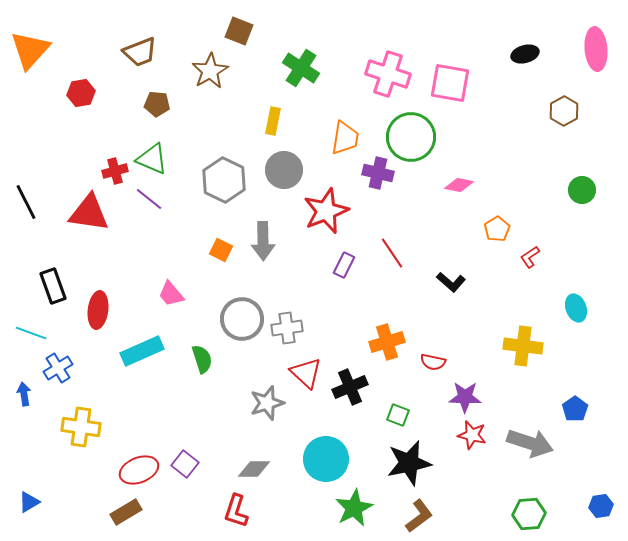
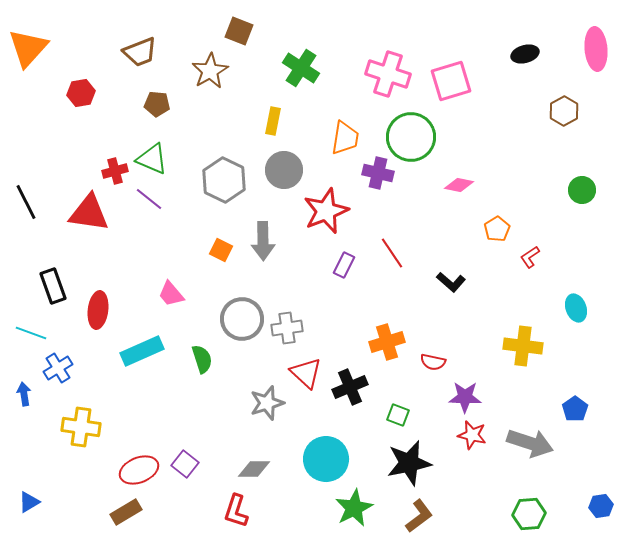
orange triangle at (30, 50): moved 2 px left, 2 px up
pink square at (450, 83): moved 1 px right, 2 px up; rotated 27 degrees counterclockwise
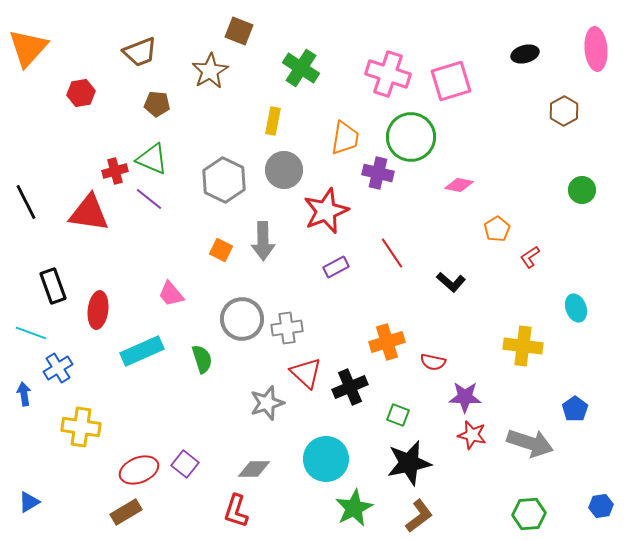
purple rectangle at (344, 265): moved 8 px left, 2 px down; rotated 35 degrees clockwise
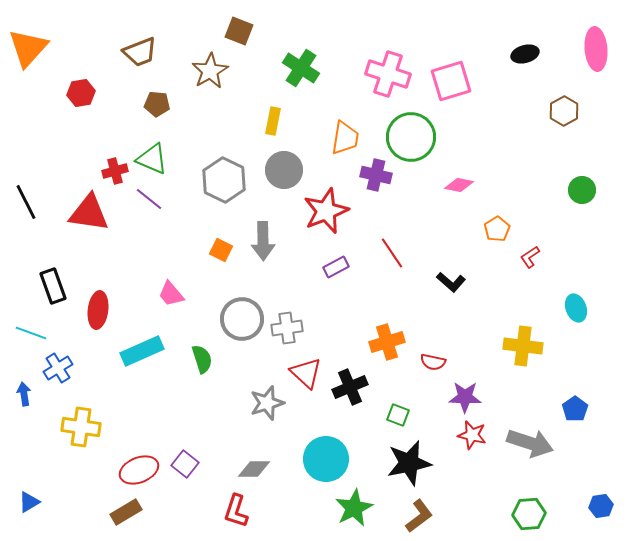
purple cross at (378, 173): moved 2 px left, 2 px down
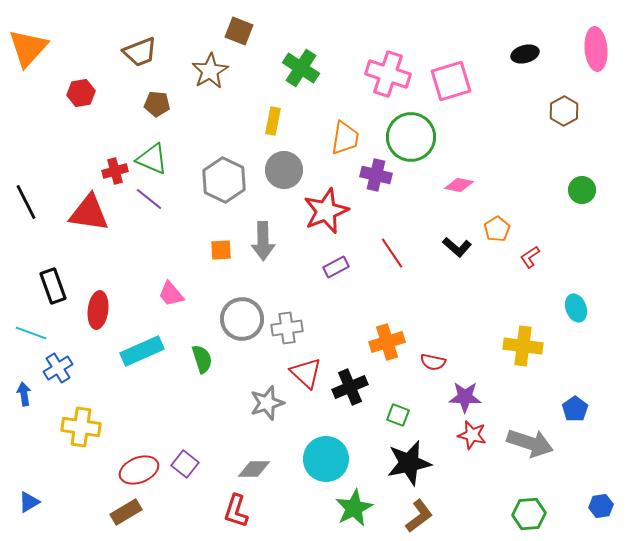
orange square at (221, 250): rotated 30 degrees counterclockwise
black L-shape at (451, 282): moved 6 px right, 35 px up
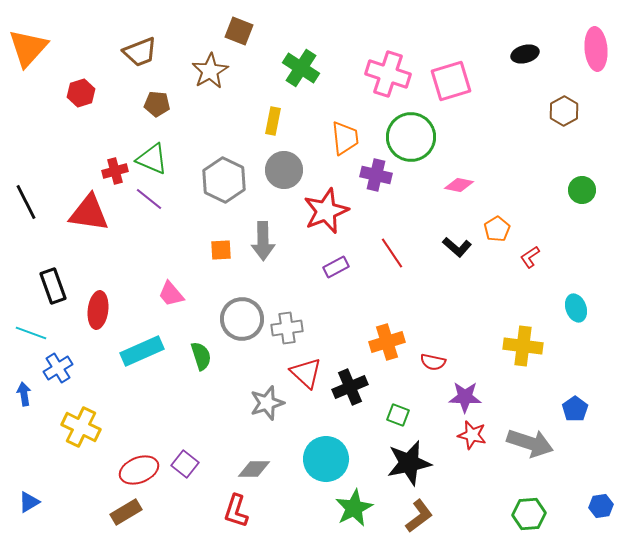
red hexagon at (81, 93): rotated 8 degrees counterclockwise
orange trapezoid at (345, 138): rotated 15 degrees counterclockwise
green semicircle at (202, 359): moved 1 px left, 3 px up
yellow cross at (81, 427): rotated 18 degrees clockwise
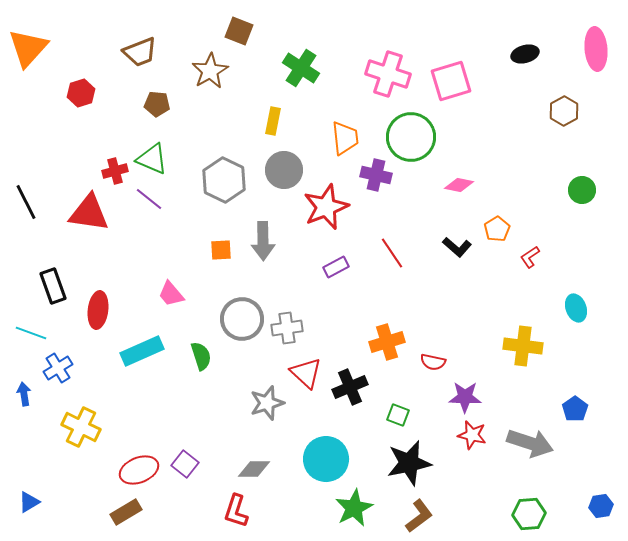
red star at (326, 211): moved 4 px up
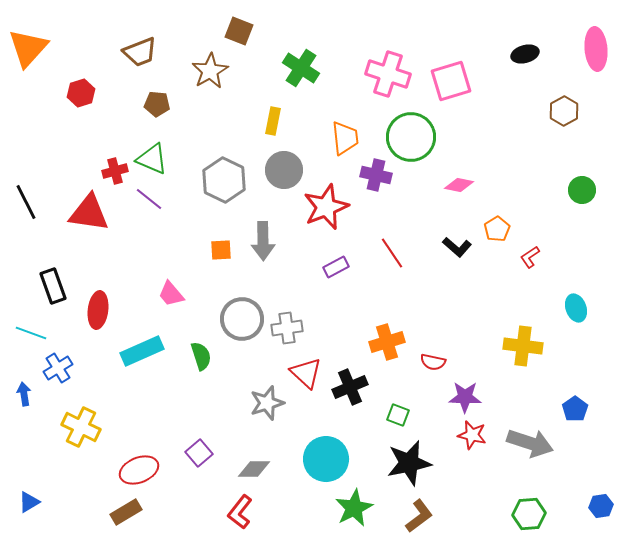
purple square at (185, 464): moved 14 px right, 11 px up; rotated 12 degrees clockwise
red L-shape at (236, 511): moved 4 px right, 1 px down; rotated 20 degrees clockwise
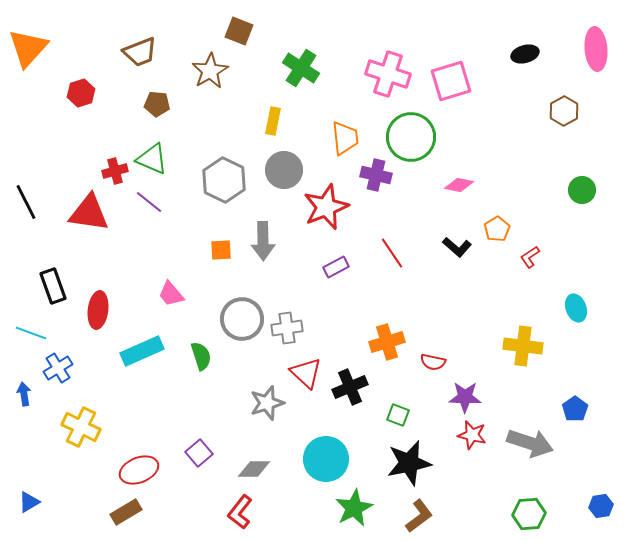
purple line at (149, 199): moved 3 px down
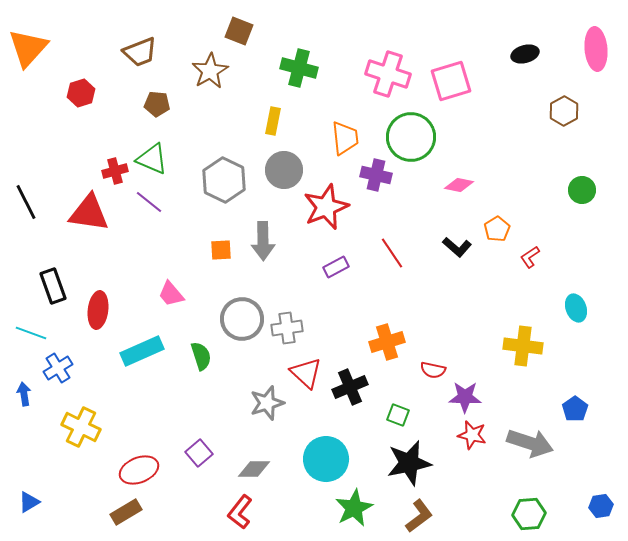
green cross at (301, 68): moved 2 px left; rotated 18 degrees counterclockwise
red semicircle at (433, 362): moved 8 px down
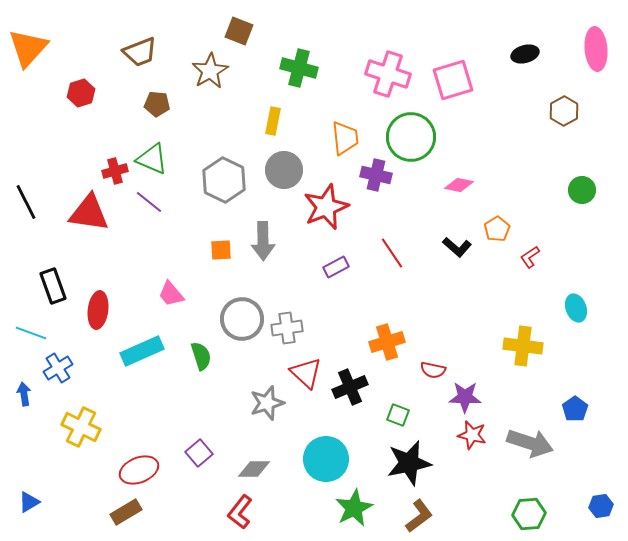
pink square at (451, 81): moved 2 px right, 1 px up
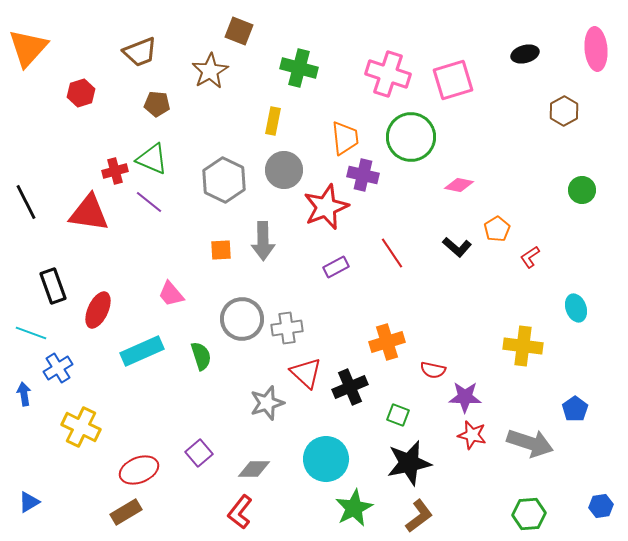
purple cross at (376, 175): moved 13 px left
red ellipse at (98, 310): rotated 18 degrees clockwise
